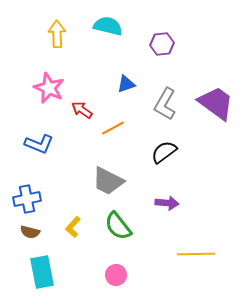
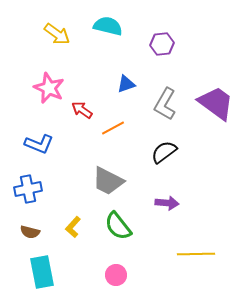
yellow arrow: rotated 128 degrees clockwise
blue cross: moved 1 px right, 10 px up
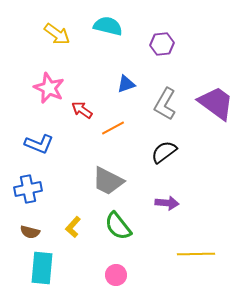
cyan rectangle: moved 4 px up; rotated 16 degrees clockwise
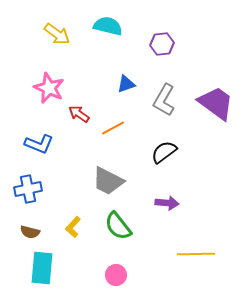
gray L-shape: moved 1 px left, 4 px up
red arrow: moved 3 px left, 4 px down
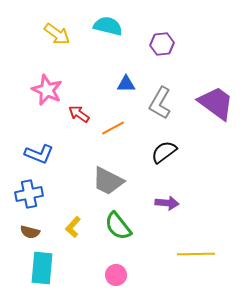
blue triangle: rotated 18 degrees clockwise
pink star: moved 2 px left, 2 px down
gray L-shape: moved 4 px left, 3 px down
blue L-shape: moved 10 px down
blue cross: moved 1 px right, 5 px down
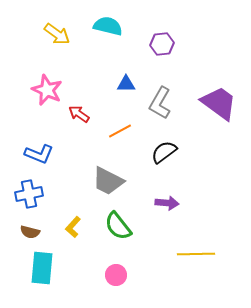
purple trapezoid: moved 3 px right
orange line: moved 7 px right, 3 px down
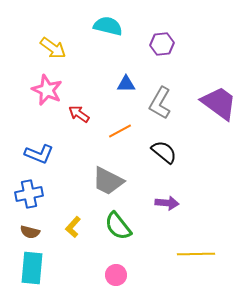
yellow arrow: moved 4 px left, 14 px down
black semicircle: rotated 76 degrees clockwise
cyan rectangle: moved 10 px left
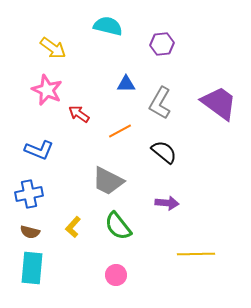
blue L-shape: moved 4 px up
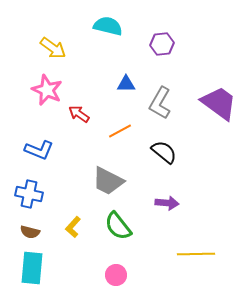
blue cross: rotated 24 degrees clockwise
